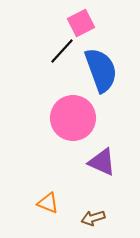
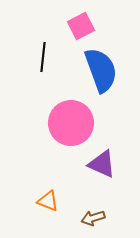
pink square: moved 3 px down
black line: moved 19 px left, 6 px down; rotated 36 degrees counterclockwise
pink circle: moved 2 px left, 5 px down
purple triangle: moved 2 px down
orange triangle: moved 2 px up
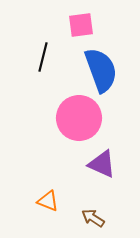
pink square: moved 1 px up; rotated 20 degrees clockwise
black line: rotated 8 degrees clockwise
pink circle: moved 8 px right, 5 px up
brown arrow: rotated 50 degrees clockwise
